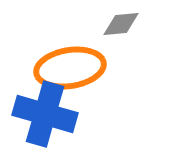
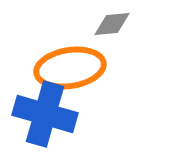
gray diamond: moved 9 px left
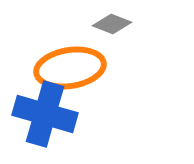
gray diamond: rotated 27 degrees clockwise
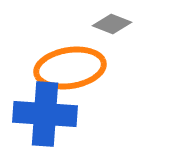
blue cross: rotated 12 degrees counterclockwise
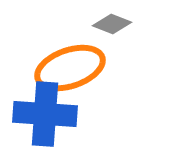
orange ellipse: rotated 10 degrees counterclockwise
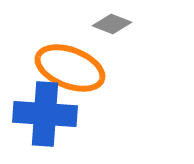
orange ellipse: rotated 40 degrees clockwise
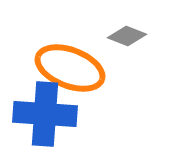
gray diamond: moved 15 px right, 12 px down
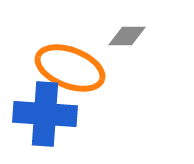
gray diamond: rotated 21 degrees counterclockwise
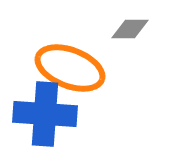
gray diamond: moved 3 px right, 7 px up
